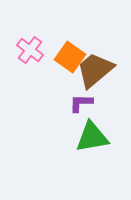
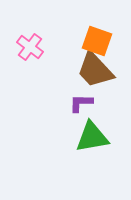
pink cross: moved 3 px up
orange square: moved 27 px right, 16 px up; rotated 16 degrees counterclockwise
brown trapezoid: rotated 93 degrees counterclockwise
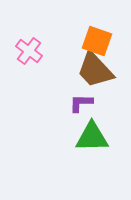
pink cross: moved 1 px left, 4 px down
green triangle: rotated 9 degrees clockwise
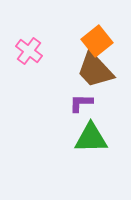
orange square: rotated 32 degrees clockwise
green triangle: moved 1 px left, 1 px down
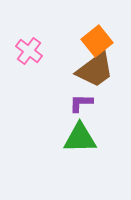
brown trapezoid: rotated 84 degrees counterclockwise
green triangle: moved 11 px left
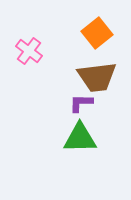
orange square: moved 8 px up
brown trapezoid: moved 2 px right, 7 px down; rotated 30 degrees clockwise
